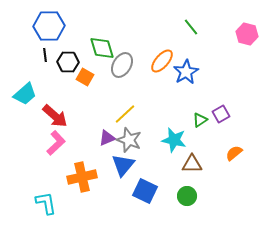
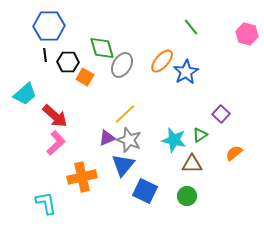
purple square: rotated 18 degrees counterclockwise
green triangle: moved 15 px down
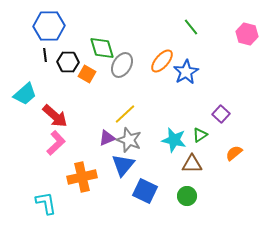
orange square: moved 2 px right, 3 px up
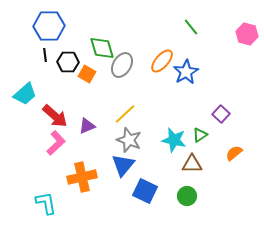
purple triangle: moved 20 px left, 12 px up
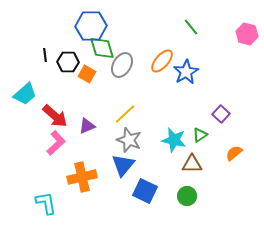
blue hexagon: moved 42 px right
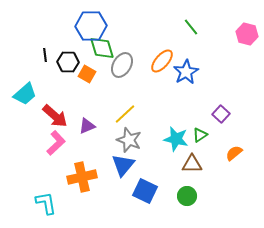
cyan star: moved 2 px right, 1 px up
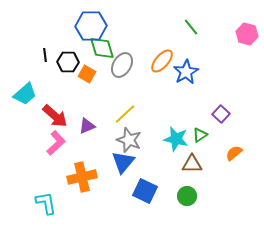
blue triangle: moved 3 px up
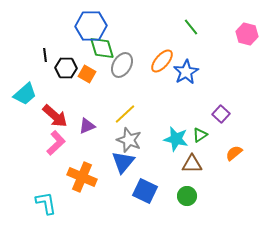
black hexagon: moved 2 px left, 6 px down
orange cross: rotated 36 degrees clockwise
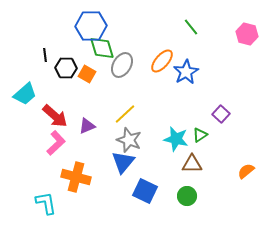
orange semicircle: moved 12 px right, 18 px down
orange cross: moved 6 px left; rotated 8 degrees counterclockwise
